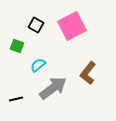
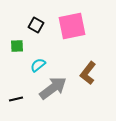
pink square: rotated 16 degrees clockwise
green square: rotated 24 degrees counterclockwise
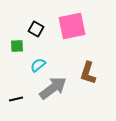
black square: moved 4 px down
brown L-shape: rotated 20 degrees counterclockwise
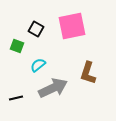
green square: rotated 24 degrees clockwise
gray arrow: rotated 12 degrees clockwise
black line: moved 1 px up
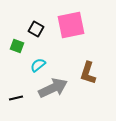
pink square: moved 1 px left, 1 px up
